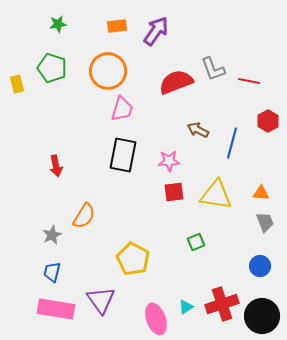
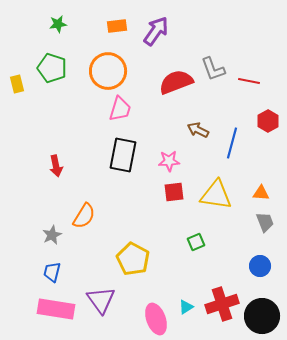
pink trapezoid: moved 2 px left
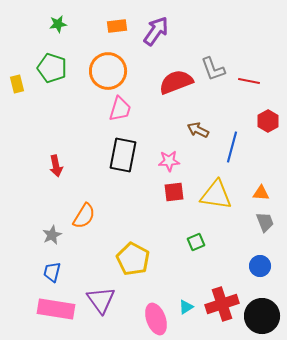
blue line: moved 4 px down
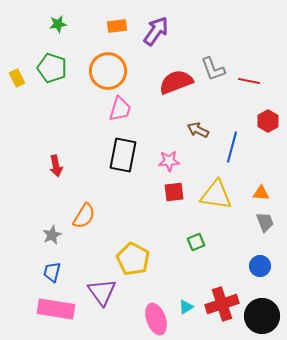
yellow rectangle: moved 6 px up; rotated 12 degrees counterclockwise
purple triangle: moved 1 px right, 8 px up
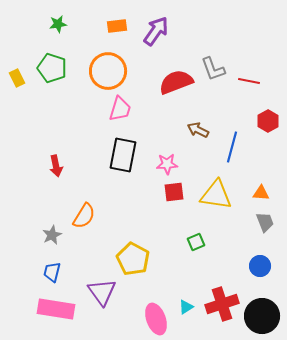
pink star: moved 2 px left, 3 px down
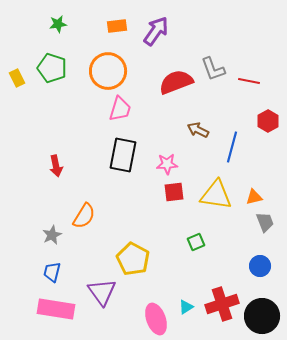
orange triangle: moved 7 px left, 4 px down; rotated 18 degrees counterclockwise
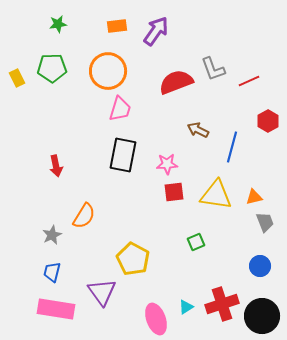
green pentagon: rotated 20 degrees counterclockwise
red line: rotated 35 degrees counterclockwise
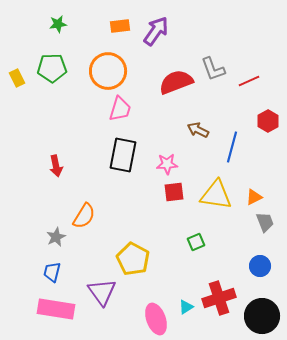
orange rectangle: moved 3 px right
orange triangle: rotated 12 degrees counterclockwise
gray star: moved 4 px right, 2 px down
red cross: moved 3 px left, 6 px up
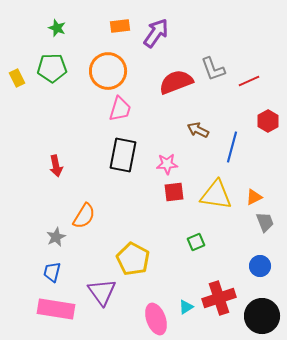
green star: moved 1 px left, 4 px down; rotated 30 degrees clockwise
purple arrow: moved 2 px down
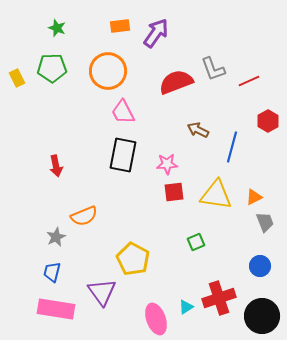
pink trapezoid: moved 3 px right, 3 px down; rotated 136 degrees clockwise
orange semicircle: rotated 36 degrees clockwise
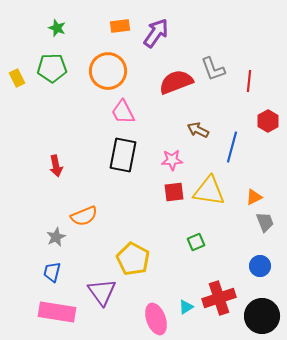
red line: rotated 60 degrees counterclockwise
pink star: moved 5 px right, 4 px up
yellow triangle: moved 7 px left, 4 px up
pink rectangle: moved 1 px right, 3 px down
